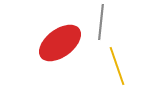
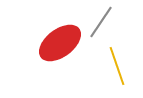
gray line: rotated 28 degrees clockwise
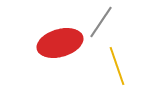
red ellipse: rotated 21 degrees clockwise
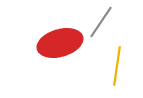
yellow line: rotated 27 degrees clockwise
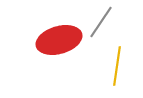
red ellipse: moved 1 px left, 3 px up
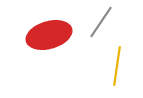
red ellipse: moved 10 px left, 5 px up
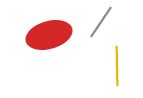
yellow line: rotated 9 degrees counterclockwise
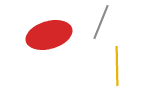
gray line: rotated 12 degrees counterclockwise
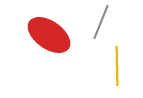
red ellipse: rotated 51 degrees clockwise
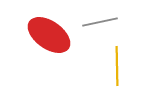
gray line: moved 1 px left; rotated 56 degrees clockwise
